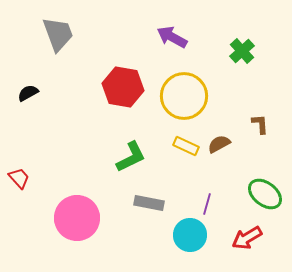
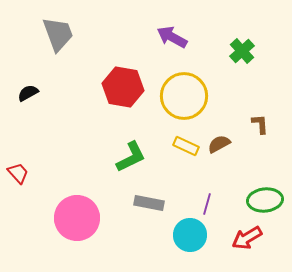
red trapezoid: moved 1 px left, 5 px up
green ellipse: moved 6 px down; rotated 44 degrees counterclockwise
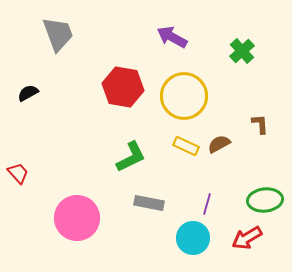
cyan circle: moved 3 px right, 3 px down
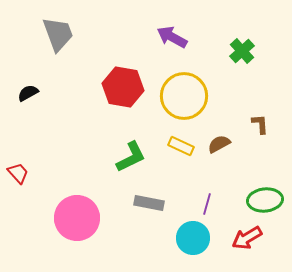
yellow rectangle: moved 5 px left
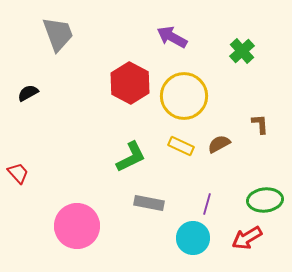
red hexagon: moved 7 px right, 4 px up; rotated 18 degrees clockwise
pink circle: moved 8 px down
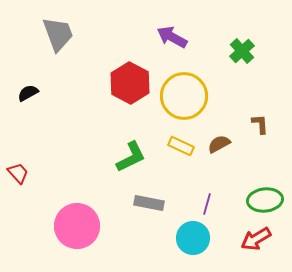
red arrow: moved 9 px right, 1 px down
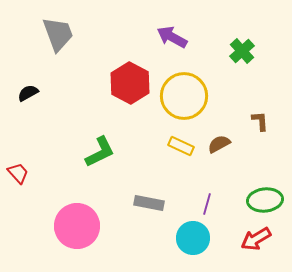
brown L-shape: moved 3 px up
green L-shape: moved 31 px left, 5 px up
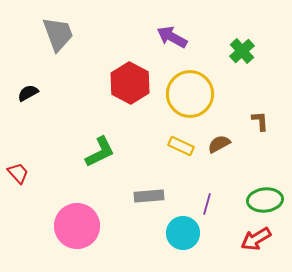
yellow circle: moved 6 px right, 2 px up
gray rectangle: moved 7 px up; rotated 16 degrees counterclockwise
cyan circle: moved 10 px left, 5 px up
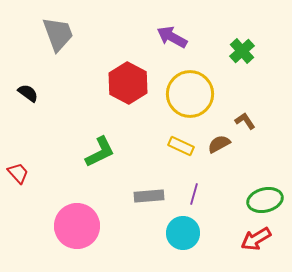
red hexagon: moved 2 px left
black semicircle: rotated 65 degrees clockwise
brown L-shape: moved 15 px left; rotated 30 degrees counterclockwise
green ellipse: rotated 8 degrees counterclockwise
purple line: moved 13 px left, 10 px up
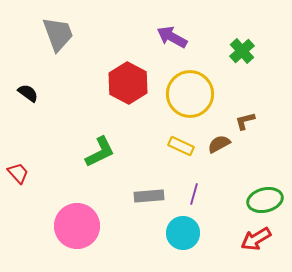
brown L-shape: rotated 70 degrees counterclockwise
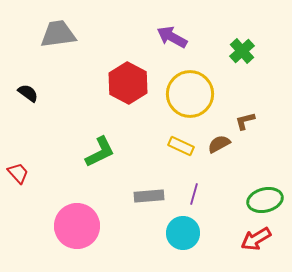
gray trapezoid: rotated 78 degrees counterclockwise
